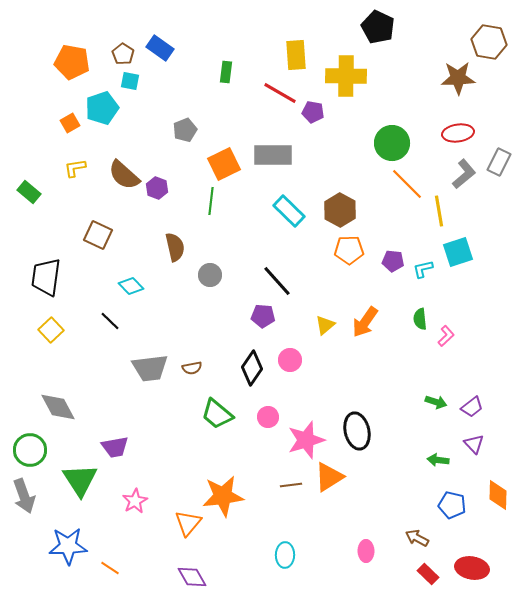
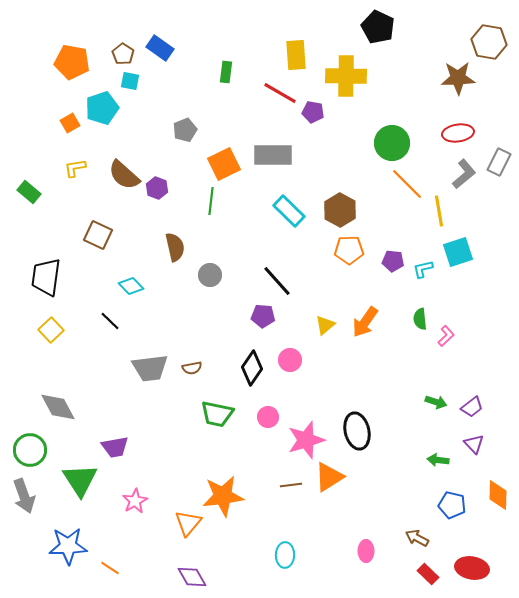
green trapezoid at (217, 414): rotated 28 degrees counterclockwise
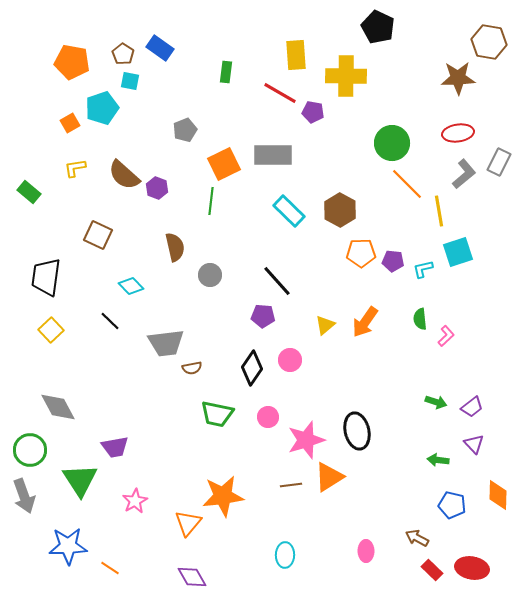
orange pentagon at (349, 250): moved 12 px right, 3 px down
gray trapezoid at (150, 368): moved 16 px right, 25 px up
red rectangle at (428, 574): moved 4 px right, 4 px up
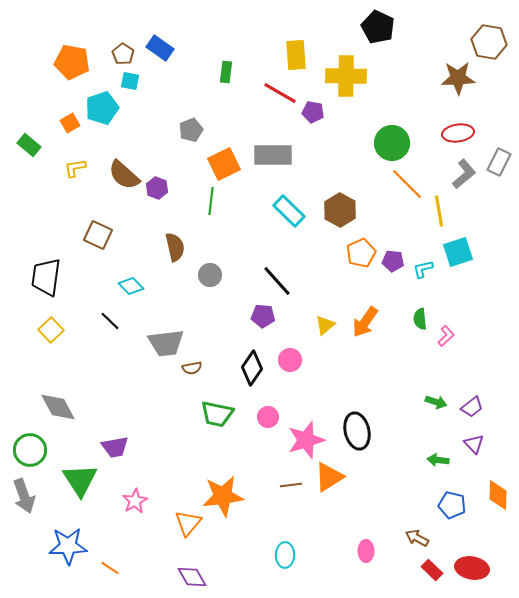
gray pentagon at (185, 130): moved 6 px right
green rectangle at (29, 192): moved 47 px up
orange pentagon at (361, 253): rotated 24 degrees counterclockwise
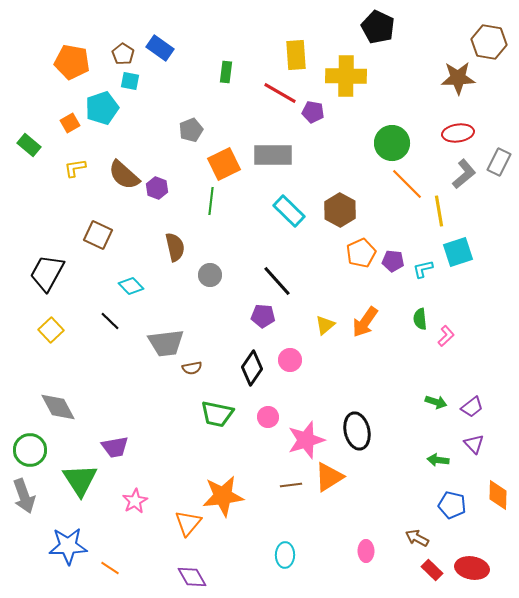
black trapezoid at (46, 277): moved 1 px right, 4 px up; rotated 21 degrees clockwise
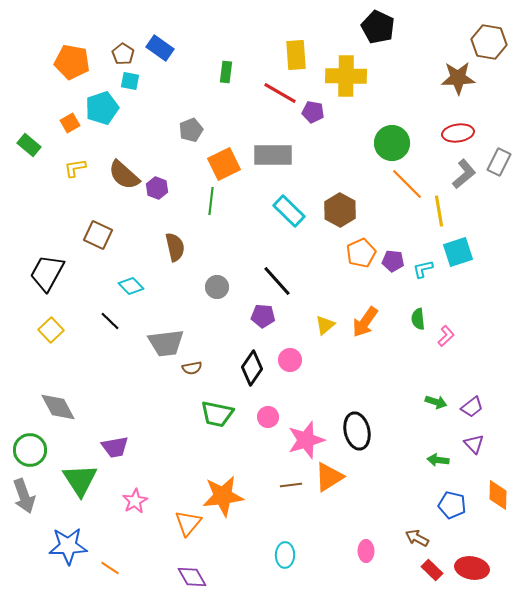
gray circle at (210, 275): moved 7 px right, 12 px down
green semicircle at (420, 319): moved 2 px left
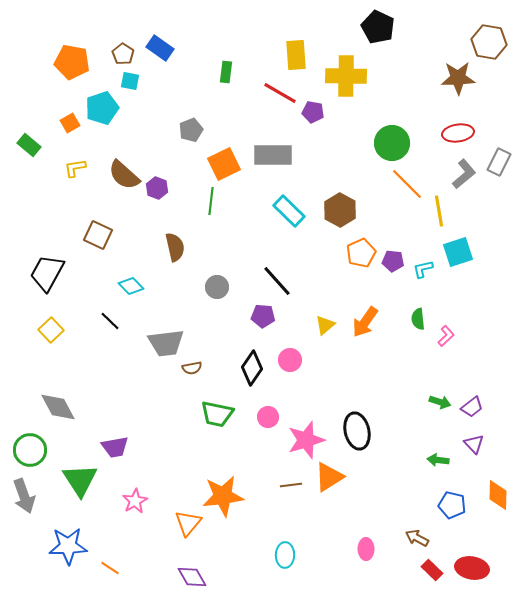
green arrow at (436, 402): moved 4 px right
pink ellipse at (366, 551): moved 2 px up
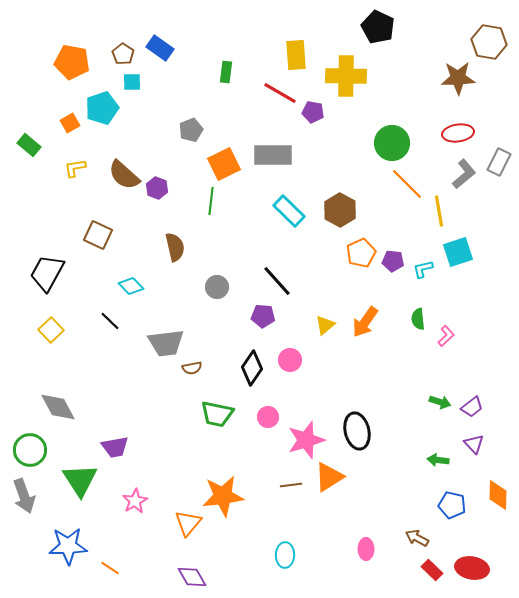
cyan square at (130, 81): moved 2 px right, 1 px down; rotated 12 degrees counterclockwise
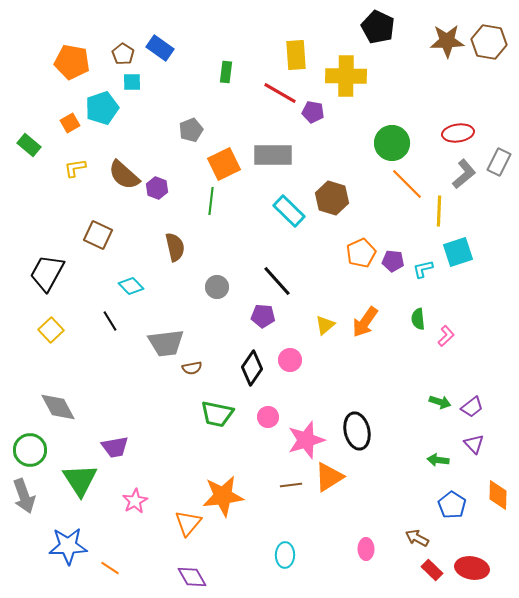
brown star at (458, 78): moved 11 px left, 37 px up
brown hexagon at (340, 210): moved 8 px left, 12 px up; rotated 12 degrees counterclockwise
yellow line at (439, 211): rotated 12 degrees clockwise
black line at (110, 321): rotated 15 degrees clockwise
blue pentagon at (452, 505): rotated 20 degrees clockwise
